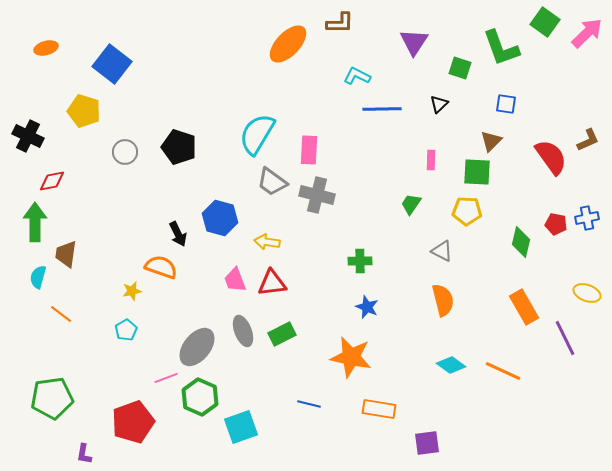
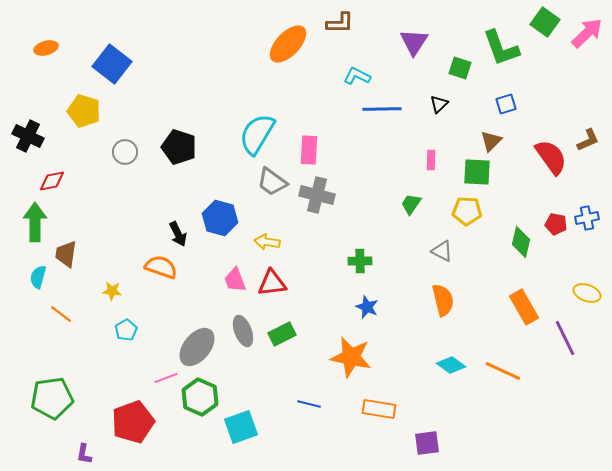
blue square at (506, 104): rotated 25 degrees counterclockwise
yellow star at (132, 291): moved 20 px left; rotated 18 degrees clockwise
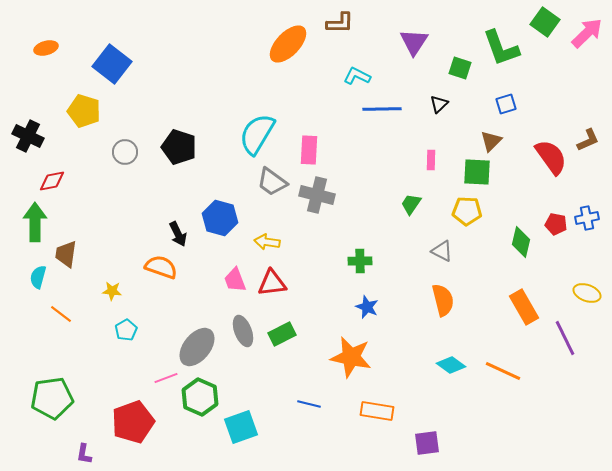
orange rectangle at (379, 409): moved 2 px left, 2 px down
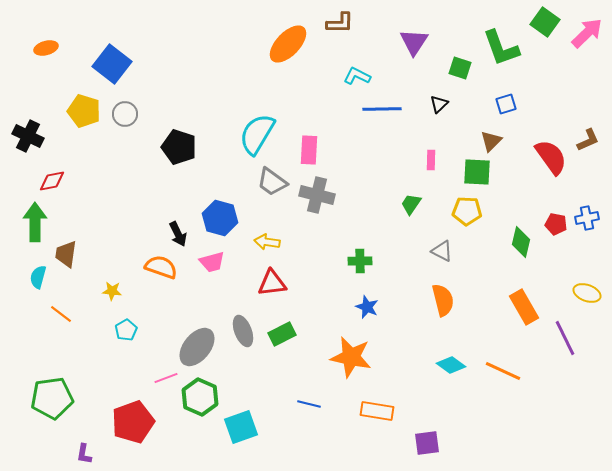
gray circle at (125, 152): moved 38 px up
pink trapezoid at (235, 280): moved 23 px left, 18 px up; rotated 84 degrees counterclockwise
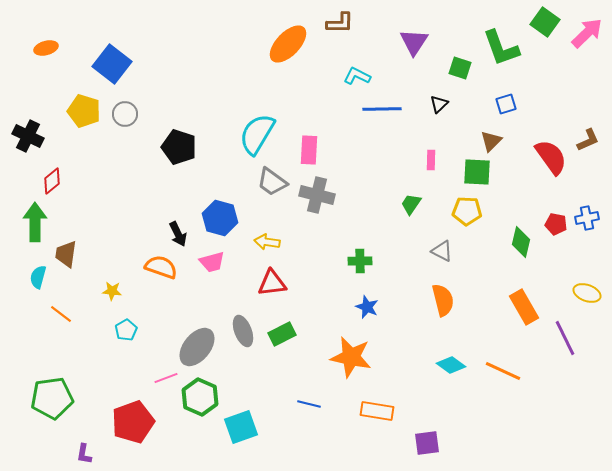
red diamond at (52, 181): rotated 28 degrees counterclockwise
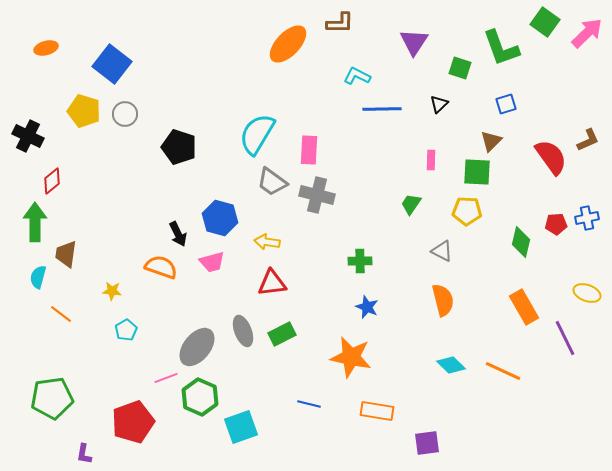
red pentagon at (556, 224): rotated 15 degrees counterclockwise
cyan diamond at (451, 365): rotated 8 degrees clockwise
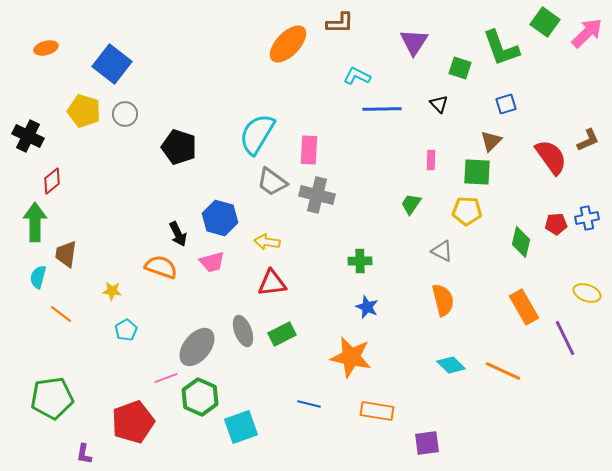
black triangle at (439, 104): rotated 30 degrees counterclockwise
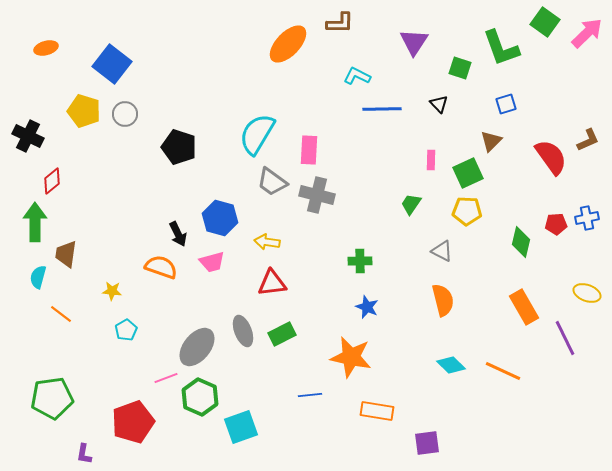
green square at (477, 172): moved 9 px left, 1 px down; rotated 28 degrees counterclockwise
blue line at (309, 404): moved 1 px right, 9 px up; rotated 20 degrees counterclockwise
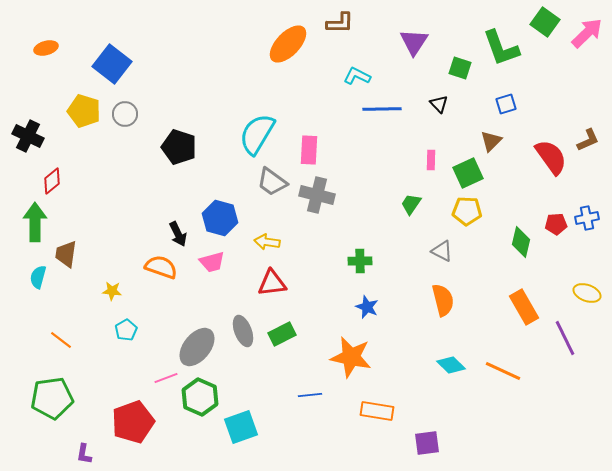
orange line at (61, 314): moved 26 px down
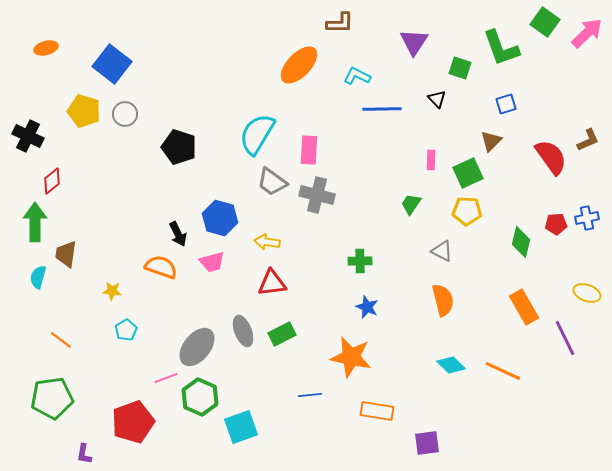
orange ellipse at (288, 44): moved 11 px right, 21 px down
black triangle at (439, 104): moved 2 px left, 5 px up
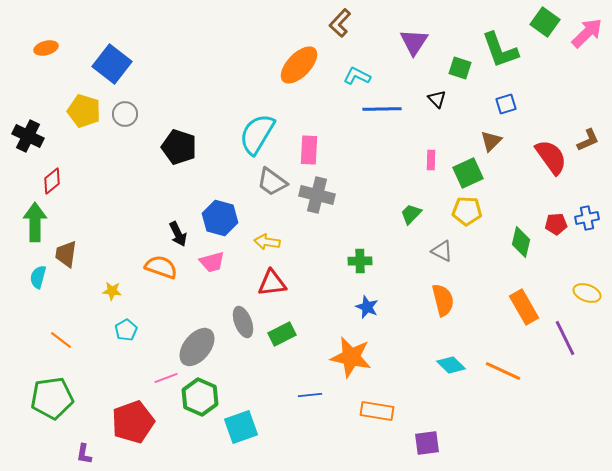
brown L-shape at (340, 23): rotated 132 degrees clockwise
green L-shape at (501, 48): moved 1 px left, 2 px down
green trapezoid at (411, 204): moved 10 px down; rotated 10 degrees clockwise
gray ellipse at (243, 331): moved 9 px up
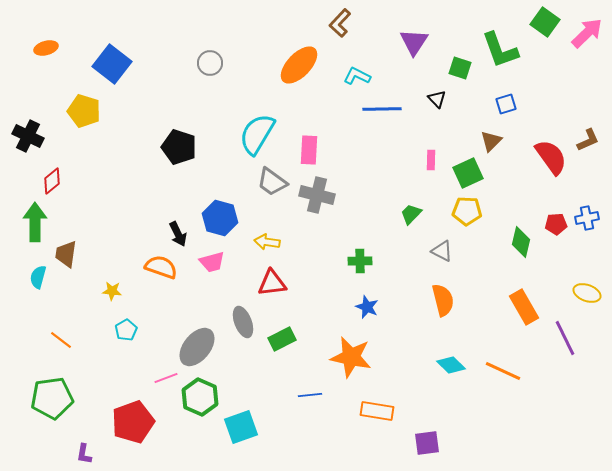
gray circle at (125, 114): moved 85 px right, 51 px up
green rectangle at (282, 334): moved 5 px down
